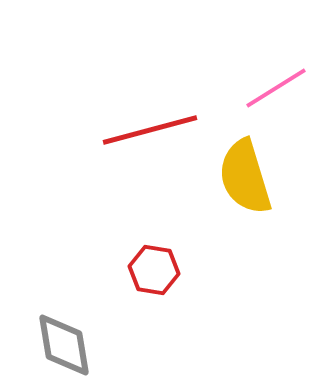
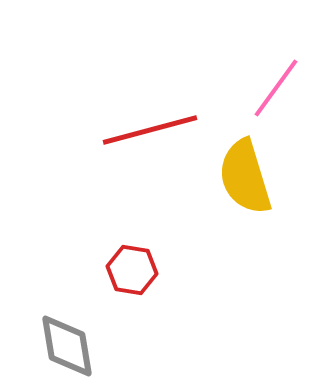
pink line: rotated 22 degrees counterclockwise
red hexagon: moved 22 px left
gray diamond: moved 3 px right, 1 px down
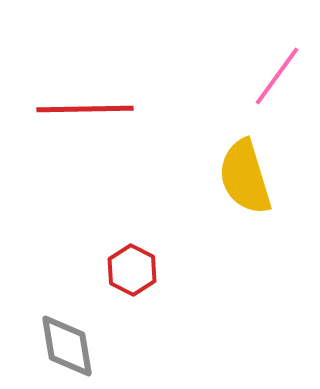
pink line: moved 1 px right, 12 px up
red line: moved 65 px left, 21 px up; rotated 14 degrees clockwise
red hexagon: rotated 18 degrees clockwise
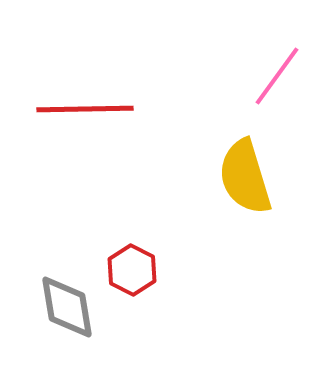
gray diamond: moved 39 px up
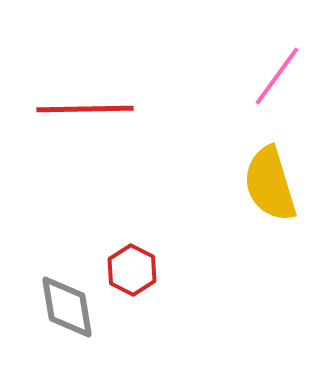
yellow semicircle: moved 25 px right, 7 px down
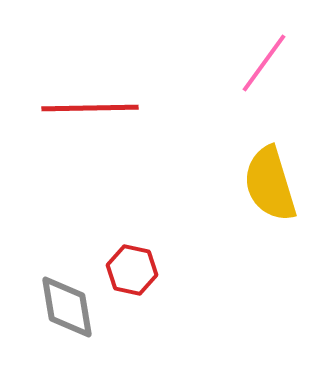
pink line: moved 13 px left, 13 px up
red line: moved 5 px right, 1 px up
red hexagon: rotated 15 degrees counterclockwise
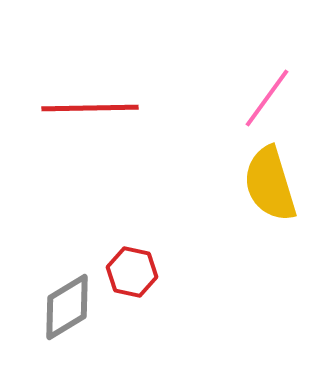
pink line: moved 3 px right, 35 px down
red hexagon: moved 2 px down
gray diamond: rotated 68 degrees clockwise
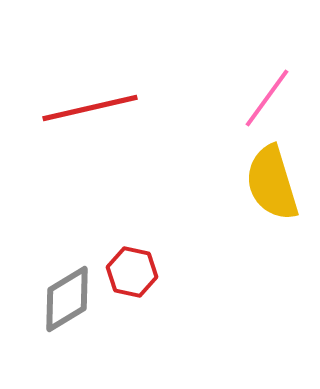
red line: rotated 12 degrees counterclockwise
yellow semicircle: moved 2 px right, 1 px up
gray diamond: moved 8 px up
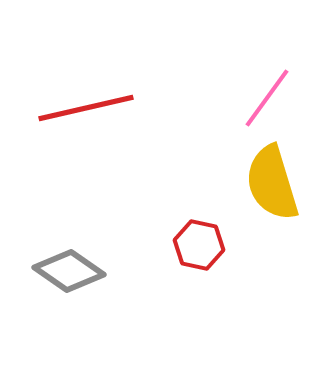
red line: moved 4 px left
red hexagon: moved 67 px right, 27 px up
gray diamond: moved 2 px right, 28 px up; rotated 66 degrees clockwise
